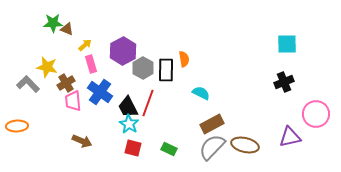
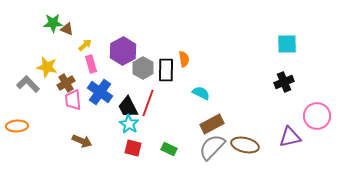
pink trapezoid: moved 1 px up
pink circle: moved 1 px right, 2 px down
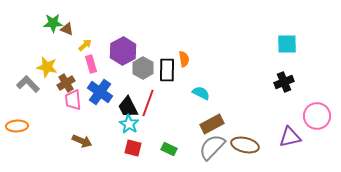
black rectangle: moved 1 px right
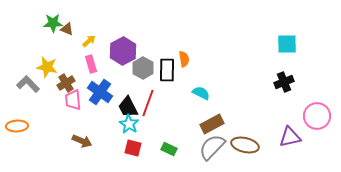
yellow arrow: moved 4 px right, 4 px up
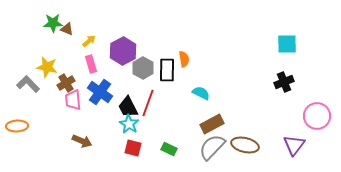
purple triangle: moved 4 px right, 8 px down; rotated 40 degrees counterclockwise
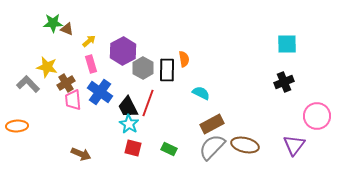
brown arrow: moved 1 px left, 13 px down
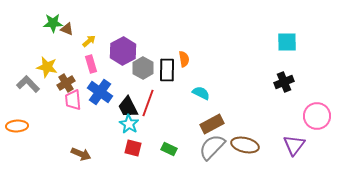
cyan square: moved 2 px up
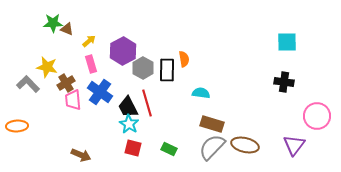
black cross: rotated 30 degrees clockwise
cyan semicircle: rotated 18 degrees counterclockwise
red line: moved 1 px left; rotated 36 degrees counterclockwise
brown rectangle: rotated 45 degrees clockwise
brown arrow: moved 1 px down
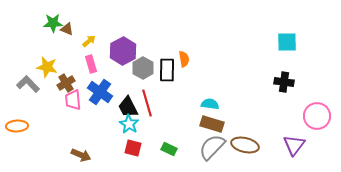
cyan semicircle: moved 9 px right, 11 px down
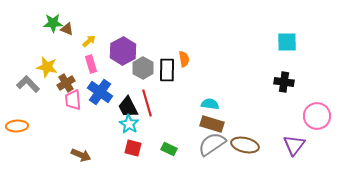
gray semicircle: moved 3 px up; rotated 12 degrees clockwise
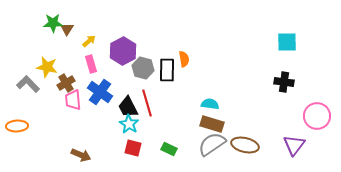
brown triangle: rotated 40 degrees clockwise
gray hexagon: rotated 15 degrees counterclockwise
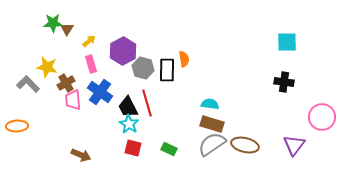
pink circle: moved 5 px right, 1 px down
